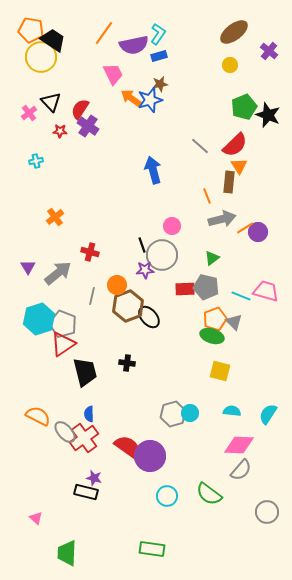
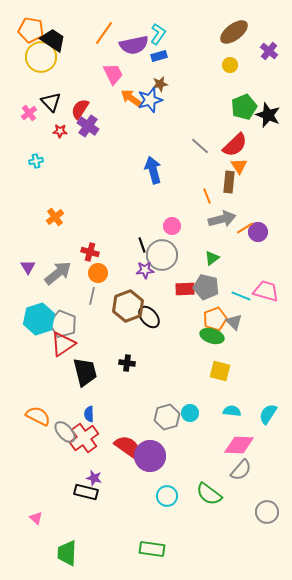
orange circle at (117, 285): moved 19 px left, 12 px up
gray hexagon at (173, 414): moved 6 px left, 3 px down
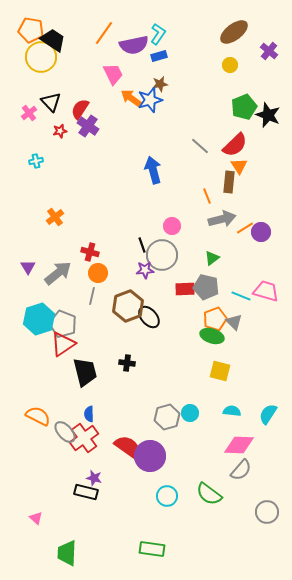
red star at (60, 131): rotated 16 degrees counterclockwise
purple circle at (258, 232): moved 3 px right
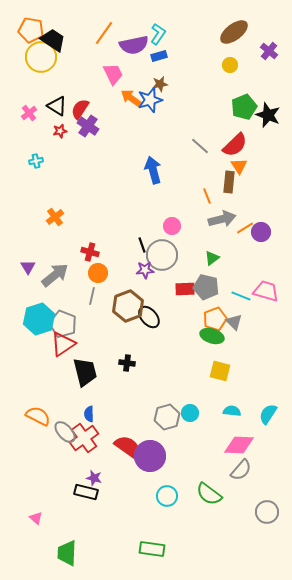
black triangle at (51, 102): moved 6 px right, 4 px down; rotated 15 degrees counterclockwise
gray arrow at (58, 273): moved 3 px left, 2 px down
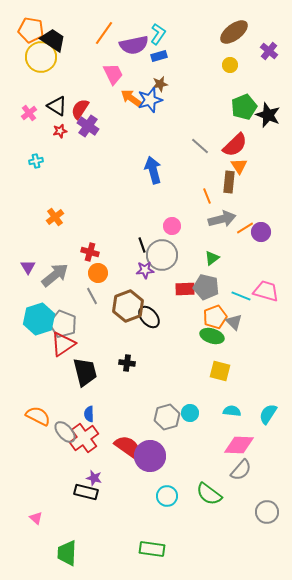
gray line at (92, 296): rotated 42 degrees counterclockwise
orange pentagon at (215, 319): moved 2 px up
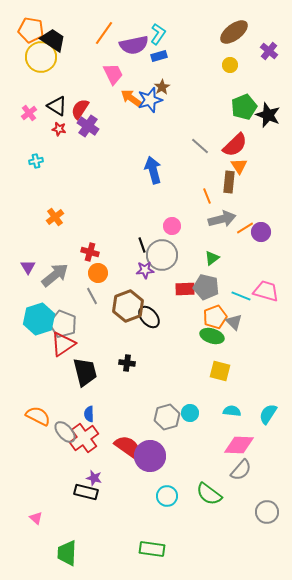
brown star at (160, 84): moved 2 px right, 3 px down; rotated 21 degrees counterclockwise
red star at (60, 131): moved 1 px left, 2 px up; rotated 24 degrees clockwise
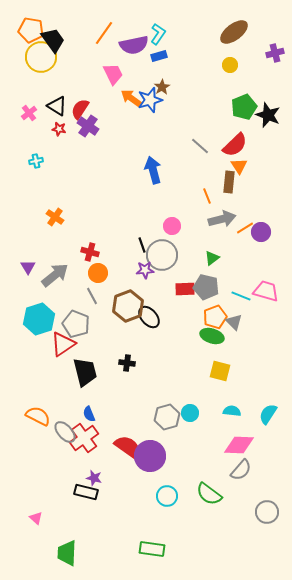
black trapezoid at (53, 40): rotated 20 degrees clockwise
purple cross at (269, 51): moved 6 px right, 2 px down; rotated 36 degrees clockwise
orange cross at (55, 217): rotated 18 degrees counterclockwise
gray pentagon at (63, 324): moved 13 px right
blue semicircle at (89, 414): rotated 21 degrees counterclockwise
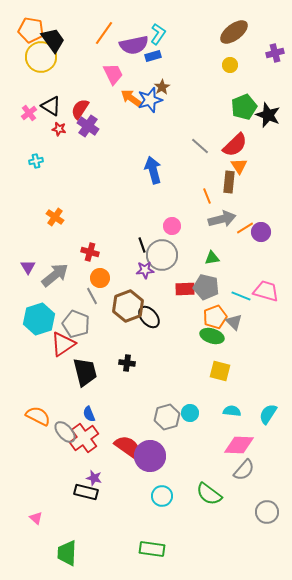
blue rectangle at (159, 56): moved 6 px left
black triangle at (57, 106): moved 6 px left
green triangle at (212, 258): rotated 28 degrees clockwise
orange circle at (98, 273): moved 2 px right, 5 px down
gray semicircle at (241, 470): moved 3 px right
cyan circle at (167, 496): moved 5 px left
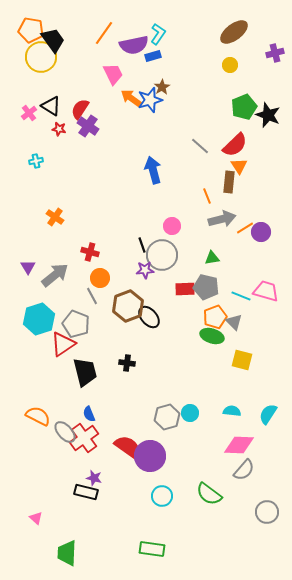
yellow square at (220, 371): moved 22 px right, 11 px up
